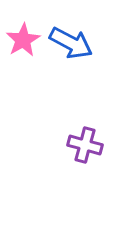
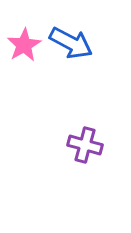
pink star: moved 1 px right, 5 px down
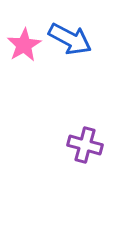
blue arrow: moved 1 px left, 4 px up
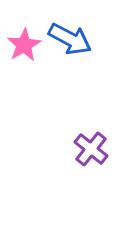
purple cross: moved 6 px right, 4 px down; rotated 24 degrees clockwise
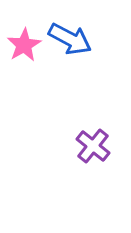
purple cross: moved 2 px right, 3 px up
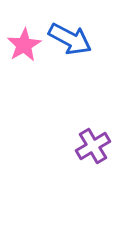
purple cross: rotated 20 degrees clockwise
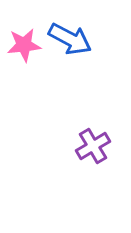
pink star: rotated 24 degrees clockwise
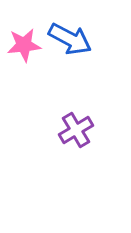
purple cross: moved 17 px left, 16 px up
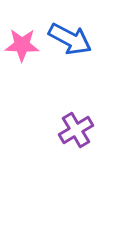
pink star: moved 2 px left; rotated 8 degrees clockwise
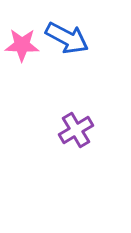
blue arrow: moved 3 px left, 1 px up
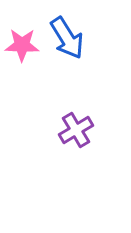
blue arrow: rotated 30 degrees clockwise
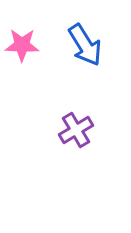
blue arrow: moved 18 px right, 7 px down
